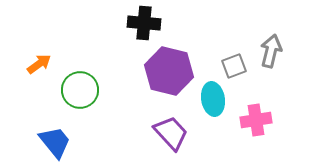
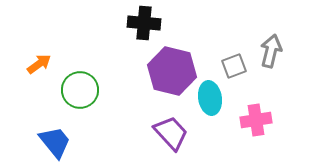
purple hexagon: moved 3 px right
cyan ellipse: moved 3 px left, 1 px up
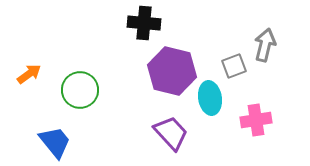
gray arrow: moved 6 px left, 6 px up
orange arrow: moved 10 px left, 10 px down
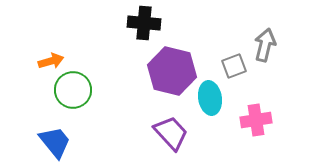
orange arrow: moved 22 px right, 13 px up; rotated 20 degrees clockwise
green circle: moved 7 px left
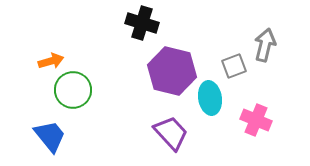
black cross: moved 2 px left; rotated 12 degrees clockwise
pink cross: rotated 32 degrees clockwise
blue trapezoid: moved 5 px left, 6 px up
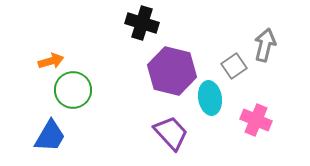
gray square: rotated 15 degrees counterclockwise
blue trapezoid: rotated 69 degrees clockwise
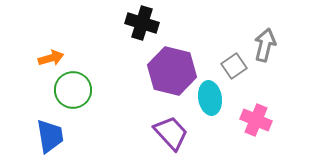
orange arrow: moved 3 px up
blue trapezoid: rotated 39 degrees counterclockwise
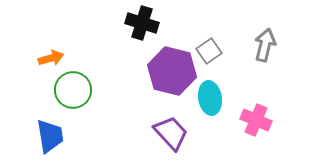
gray square: moved 25 px left, 15 px up
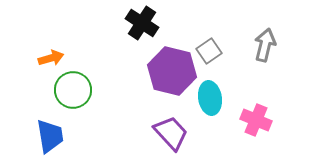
black cross: rotated 16 degrees clockwise
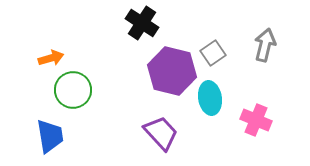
gray square: moved 4 px right, 2 px down
purple trapezoid: moved 10 px left
